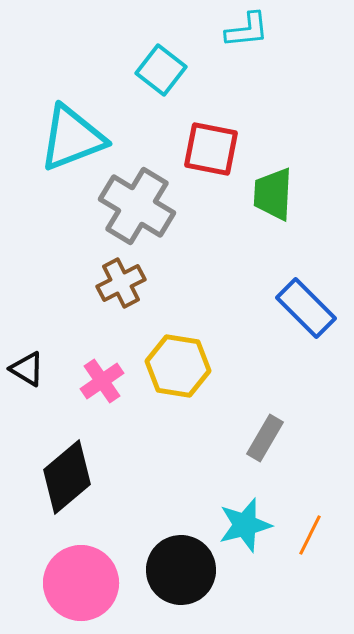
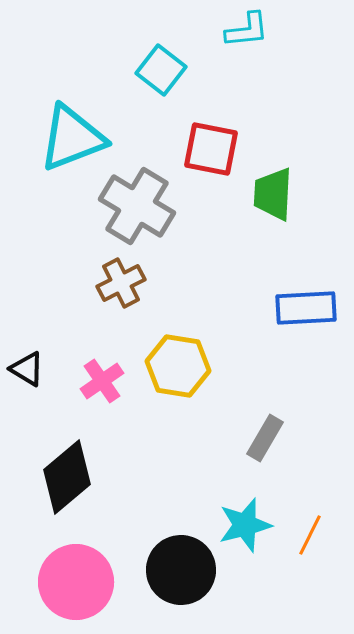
blue rectangle: rotated 48 degrees counterclockwise
pink circle: moved 5 px left, 1 px up
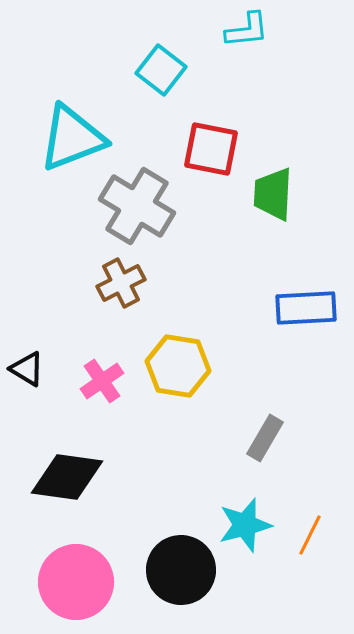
black diamond: rotated 48 degrees clockwise
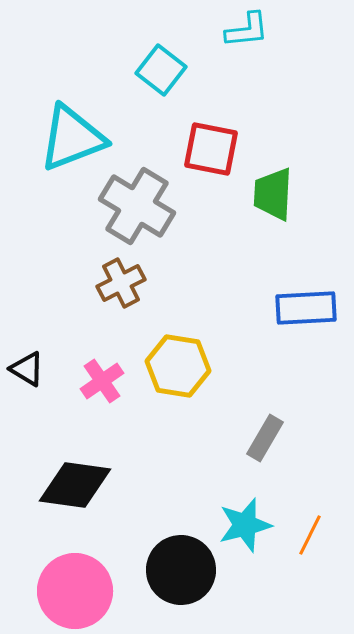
black diamond: moved 8 px right, 8 px down
pink circle: moved 1 px left, 9 px down
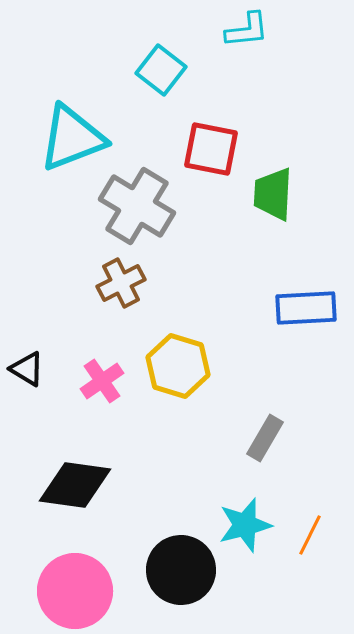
yellow hexagon: rotated 8 degrees clockwise
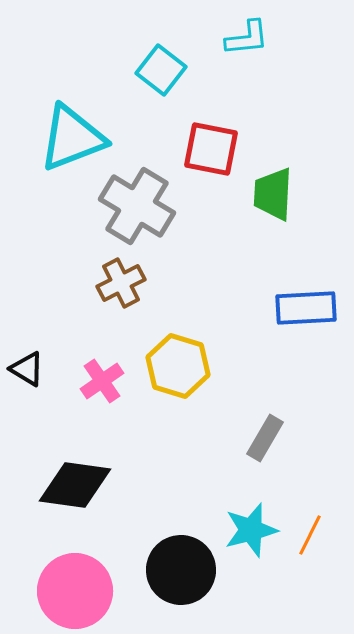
cyan L-shape: moved 8 px down
cyan star: moved 6 px right, 5 px down
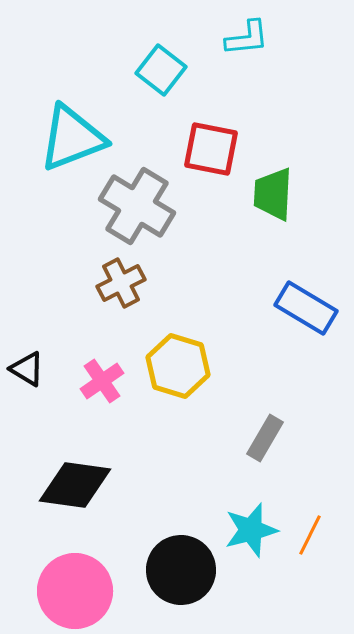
blue rectangle: rotated 34 degrees clockwise
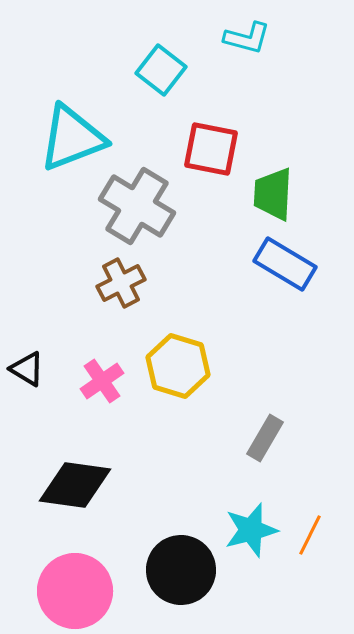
cyan L-shape: rotated 21 degrees clockwise
blue rectangle: moved 21 px left, 44 px up
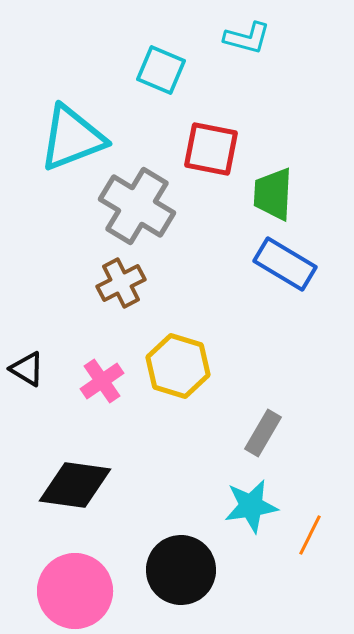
cyan square: rotated 15 degrees counterclockwise
gray rectangle: moved 2 px left, 5 px up
cyan star: moved 24 px up; rotated 6 degrees clockwise
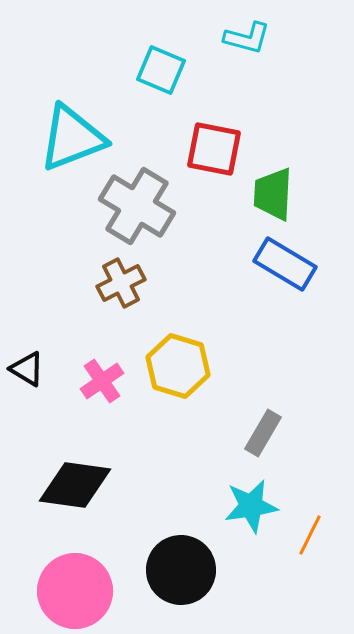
red square: moved 3 px right
